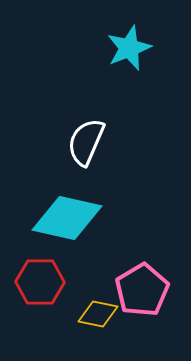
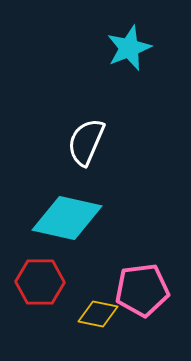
pink pentagon: rotated 24 degrees clockwise
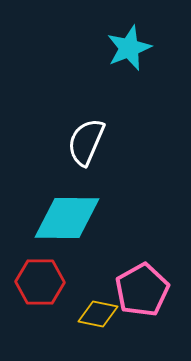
cyan diamond: rotated 12 degrees counterclockwise
pink pentagon: rotated 22 degrees counterclockwise
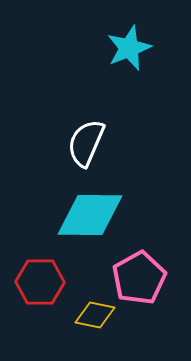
white semicircle: moved 1 px down
cyan diamond: moved 23 px right, 3 px up
pink pentagon: moved 3 px left, 12 px up
yellow diamond: moved 3 px left, 1 px down
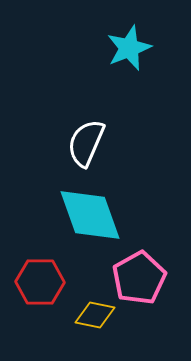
cyan diamond: rotated 70 degrees clockwise
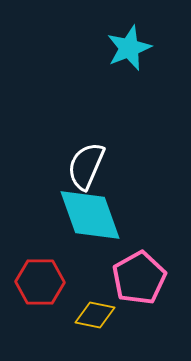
white semicircle: moved 23 px down
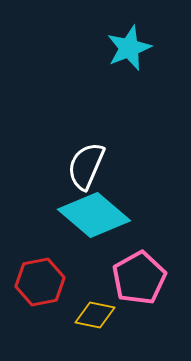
cyan diamond: moved 4 px right; rotated 30 degrees counterclockwise
red hexagon: rotated 12 degrees counterclockwise
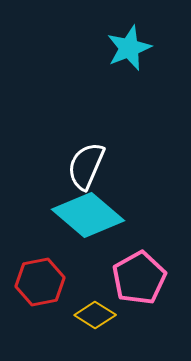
cyan diamond: moved 6 px left
yellow diamond: rotated 21 degrees clockwise
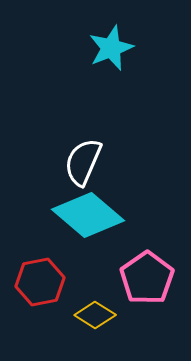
cyan star: moved 18 px left
white semicircle: moved 3 px left, 4 px up
pink pentagon: moved 8 px right; rotated 6 degrees counterclockwise
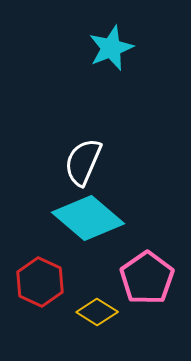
cyan diamond: moved 3 px down
red hexagon: rotated 24 degrees counterclockwise
yellow diamond: moved 2 px right, 3 px up
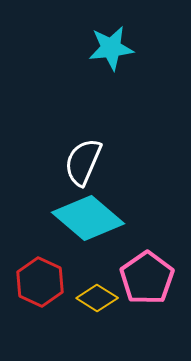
cyan star: rotated 15 degrees clockwise
yellow diamond: moved 14 px up
